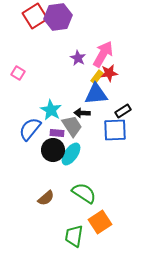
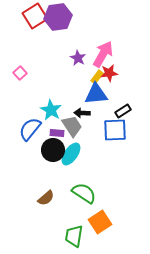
pink square: moved 2 px right; rotated 16 degrees clockwise
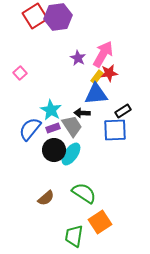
purple rectangle: moved 4 px left, 5 px up; rotated 24 degrees counterclockwise
black circle: moved 1 px right
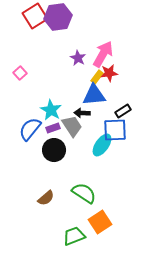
blue triangle: moved 2 px left, 1 px down
cyan ellipse: moved 31 px right, 9 px up
green trapezoid: rotated 60 degrees clockwise
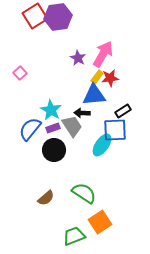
red star: moved 1 px right, 5 px down
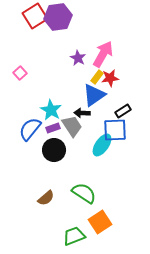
blue triangle: rotated 30 degrees counterclockwise
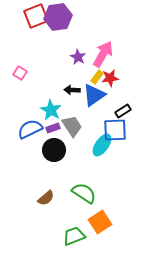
red square: moved 1 px right; rotated 10 degrees clockwise
purple star: moved 1 px up
pink square: rotated 16 degrees counterclockwise
black arrow: moved 10 px left, 23 px up
blue semicircle: rotated 25 degrees clockwise
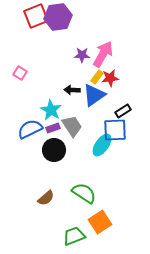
purple star: moved 4 px right, 2 px up; rotated 28 degrees counterclockwise
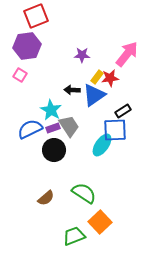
purple hexagon: moved 31 px left, 29 px down
pink arrow: moved 24 px right; rotated 8 degrees clockwise
pink square: moved 2 px down
gray trapezoid: moved 3 px left
orange square: rotated 10 degrees counterclockwise
